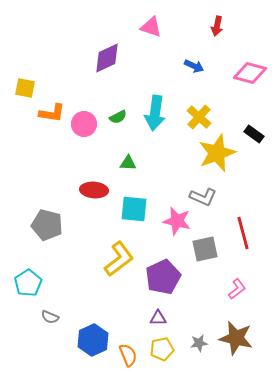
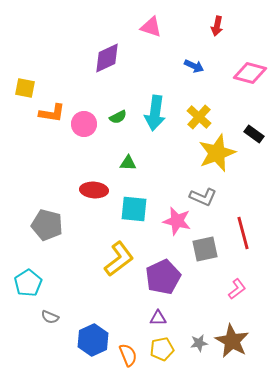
brown star: moved 4 px left, 3 px down; rotated 16 degrees clockwise
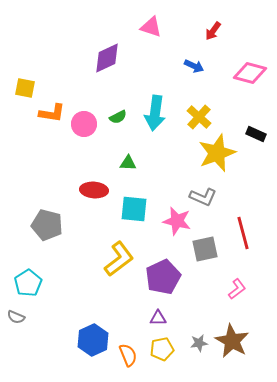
red arrow: moved 4 px left, 5 px down; rotated 24 degrees clockwise
black rectangle: moved 2 px right; rotated 12 degrees counterclockwise
gray semicircle: moved 34 px left
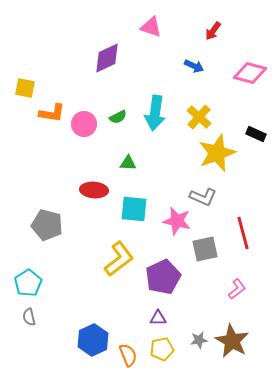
gray semicircle: moved 13 px right; rotated 54 degrees clockwise
gray star: moved 3 px up
